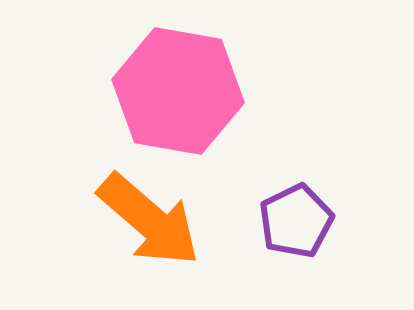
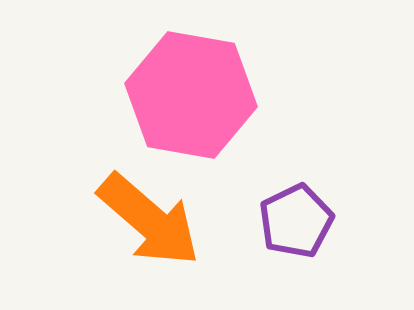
pink hexagon: moved 13 px right, 4 px down
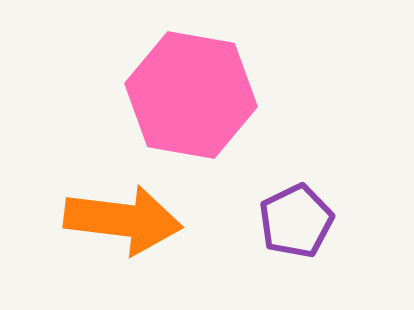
orange arrow: moved 26 px left; rotated 34 degrees counterclockwise
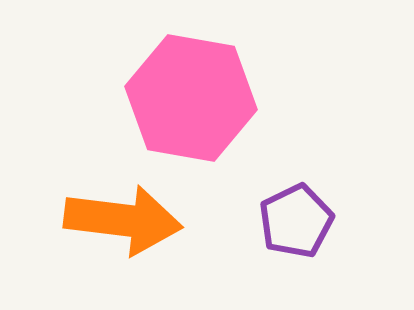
pink hexagon: moved 3 px down
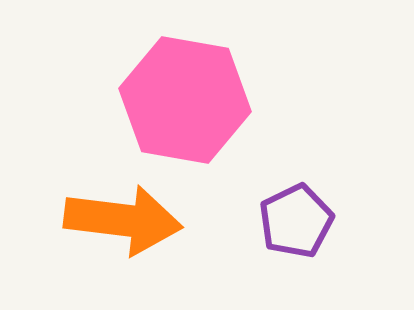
pink hexagon: moved 6 px left, 2 px down
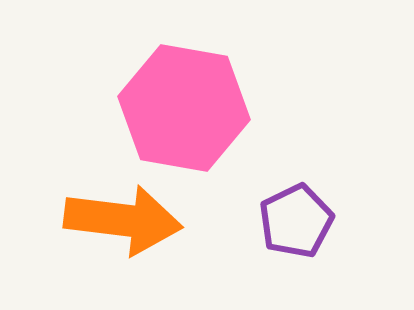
pink hexagon: moved 1 px left, 8 px down
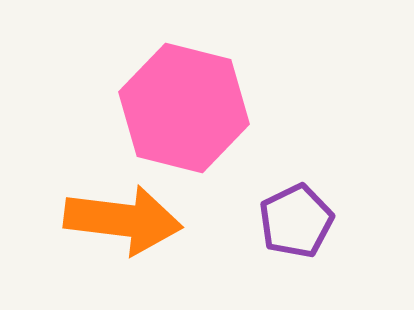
pink hexagon: rotated 4 degrees clockwise
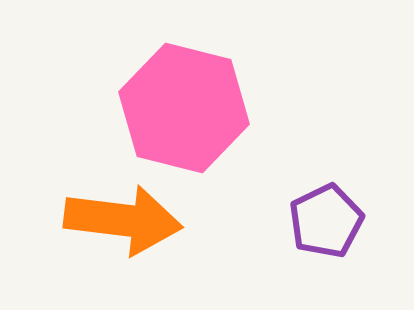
purple pentagon: moved 30 px right
